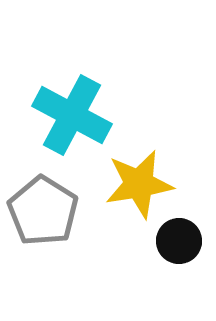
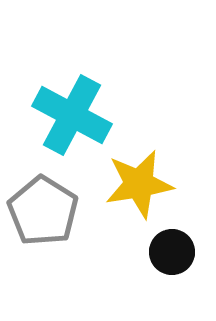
black circle: moved 7 px left, 11 px down
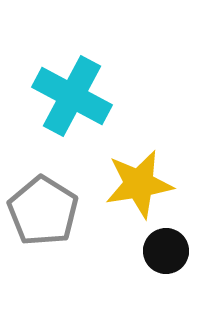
cyan cross: moved 19 px up
black circle: moved 6 px left, 1 px up
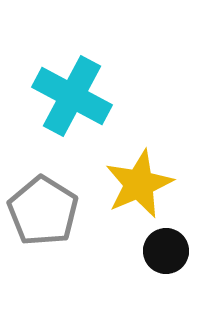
yellow star: rotated 14 degrees counterclockwise
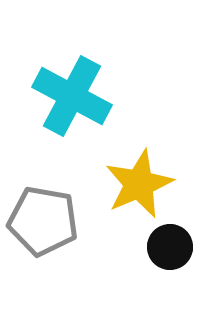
gray pentagon: moved 10 px down; rotated 22 degrees counterclockwise
black circle: moved 4 px right, 4 px up
